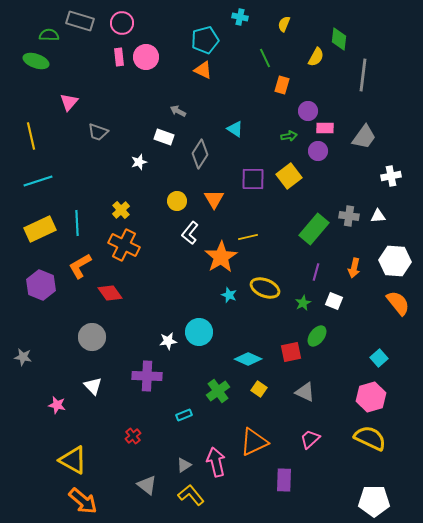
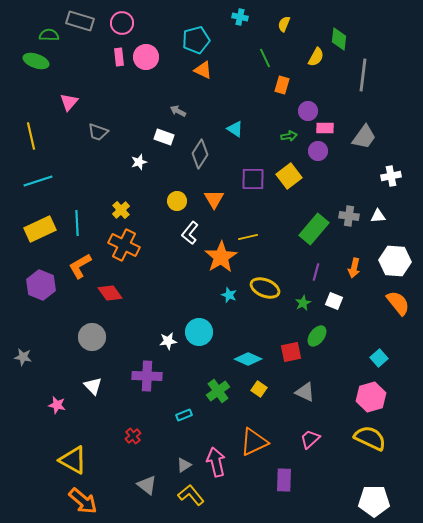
cyan pentagon at (205, 40): moved 9 px left
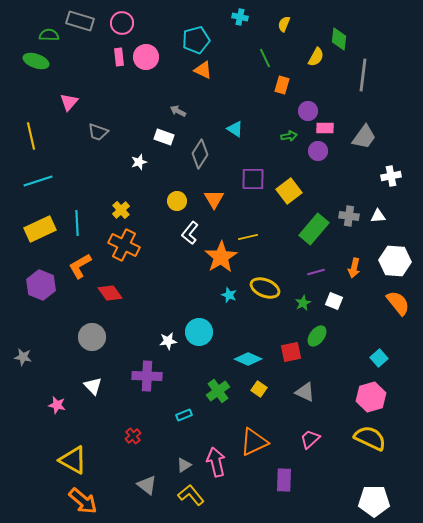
yellow square at (289, 176): moved 15 px down
purple line at (316, 272): rotated 60 degrees clockwise
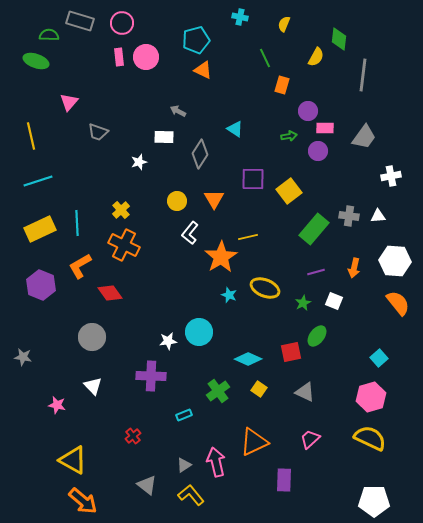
white rectangle at (164, 137): rotated 18 degrees counterclockwise
purple cross at (147, 376): moved 4 px right
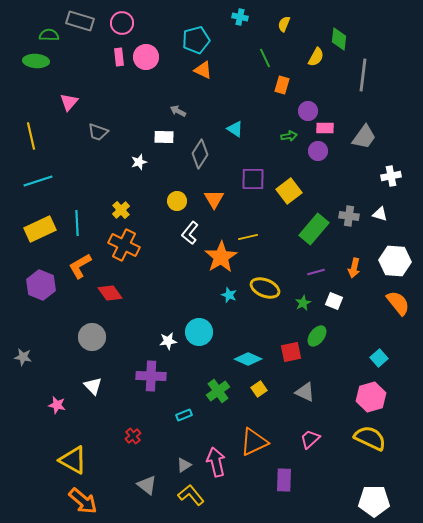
green ellipse at (36, 61): rotated 15 degrees counterclockwise
white triangle at (378, 216): moved 2 px right, 2 px up; rotated 21 degrees clockwise
yellow square at (259, 389): rotated 21 degrees clockwise
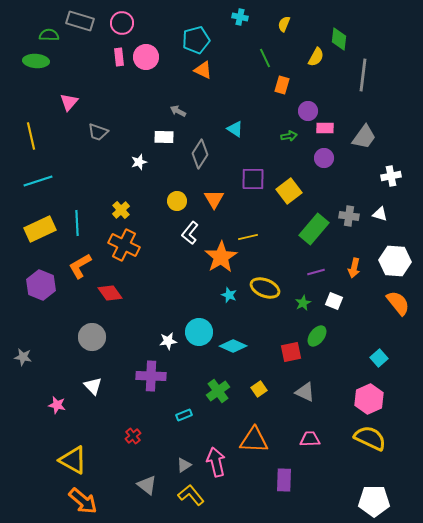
purple circle at (318, 151): moved 6 px right, 7 px down
cyan diamond at (248, 359): moved 15 px left, 13 px up
pink hexagon at (371, 397): moved 2 px left, 2 px down; rotated 8 degrees counterclockwise
pink trapezoid at (310, 439): rotated 40 degrees clockwise
orange triangle at (254, 442): moved 2 px up; rotated 28 degrees clockwise
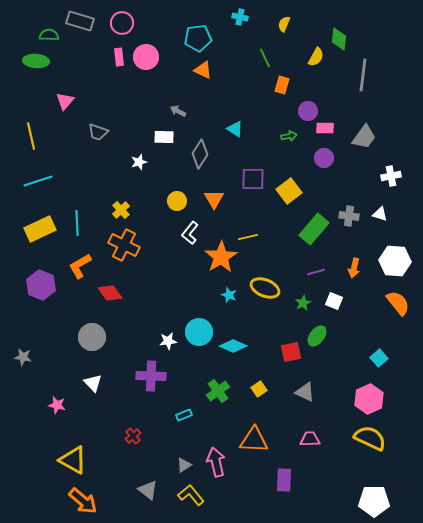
cyan pentagon at (196, 40): moved 2 px right, 2 px up; rotated 8 degrees clockwise
pink triangle at (69, 102): moved 4 px left, 1 px up
white triangle at (93, 386): moved 3 px up
gray triangle at (147, 485): moved 1 px right, 5 px down
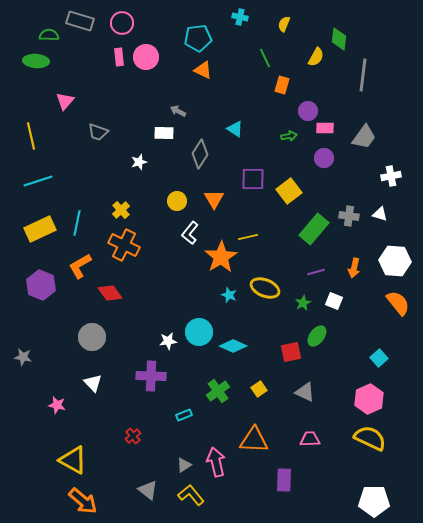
white rectangle at (164, 137): moved 4 px up
cyan line at (77, 223): rotated 15 degrees clockwise
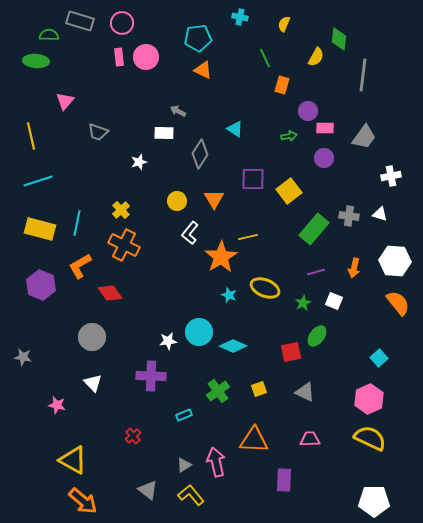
yellow rectangle at (40, 229): rotated 40 degrees clockwise
yellow square at (259, 389): rotated 14 degrees clockwise
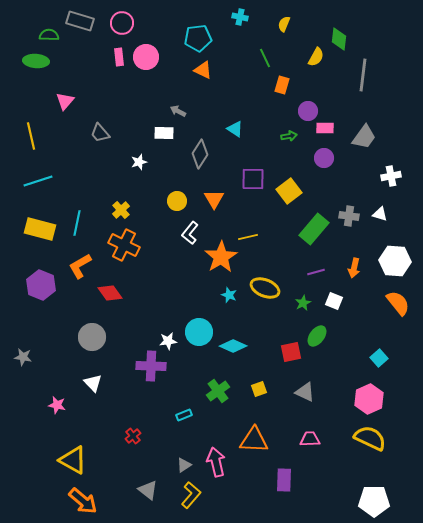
gray trapezoid at (98, 132): moved 2 px right, 1 px down; rotated 30 degrees clockwise
purple cross at (151, 376): moved 10 px up
yellow L-shape at (191, 495): rotated 80 degrees clockwise
